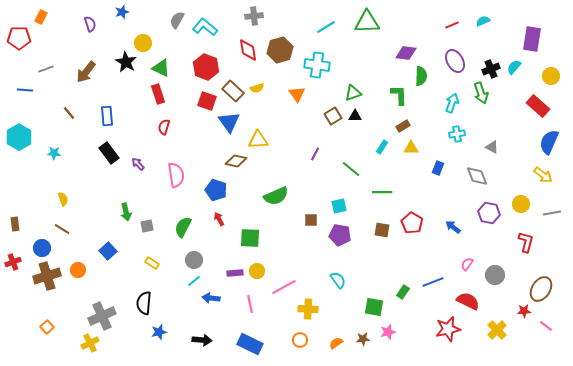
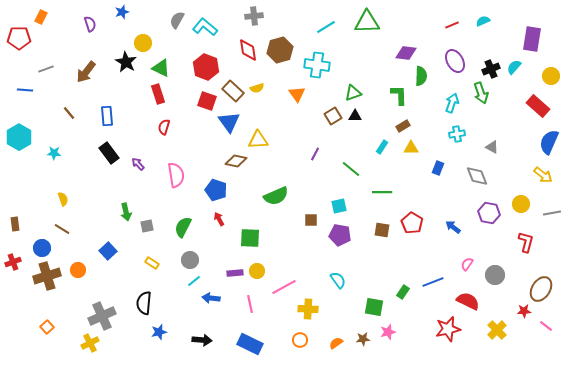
gray circle at (194, 260): moved 4 px left
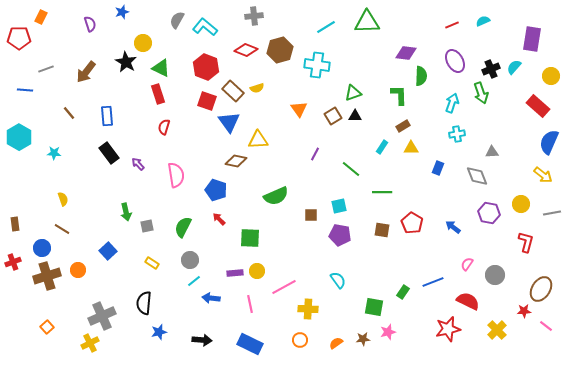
red diamond at (248, 50): moved 2 px left; rotated 60 degrees counterclockwise
orange triangle at (297, 94): moved 2 px right, 15 px down
gray triangle at (492, 147): moved 5 px down; rotated 32 degrees counterclockwise
red arrow at (219, 219): rotated 16 degrees counterclockwise
brown square at (311, 220): moved 5 px up
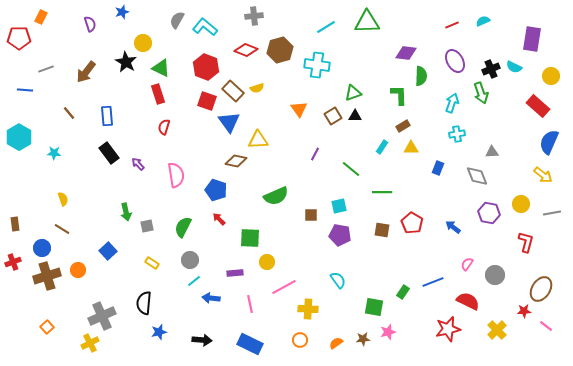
cyan semicircle at (514, 67): rotated 105 degrees counterclockwise
yellow circle at (257, 271): moved 10 px right, 9 px up
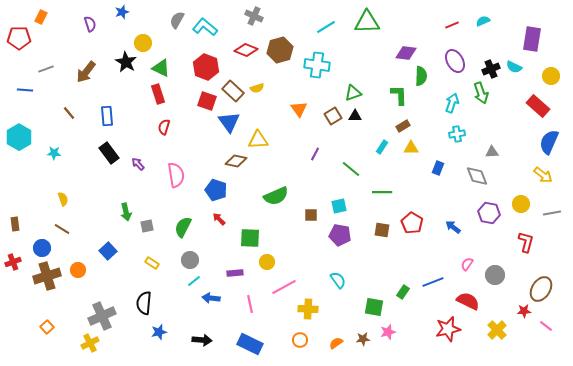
gray cross at (254, 16): rotated 30 degrees clockwise
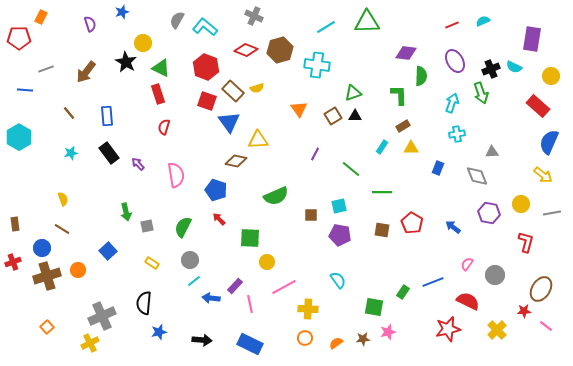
cyan star at (54, 153): moved 17 px right; rotated 16 degrees counterclockwise
purple rectangle at (235, 273): moved 13 px down; rotated 42 degrees counterclockwise
orange circle at (300, 340): moved 5 px right, 2 px up
